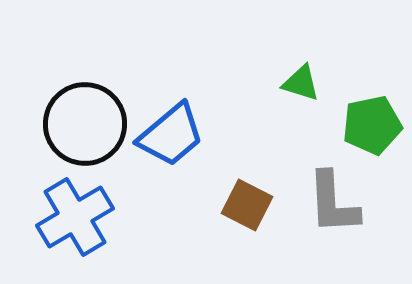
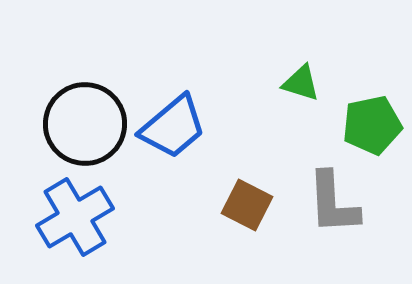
blue trapezoid: moved 2 px right, 8 px up
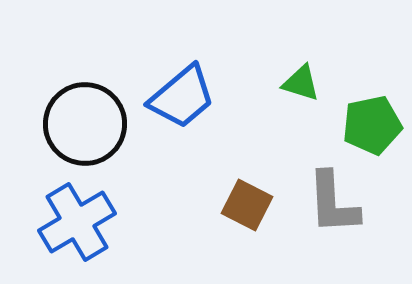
blue trapezoid: moved 9 px right, 30 px up
blue cross: moved 2 px right, 5 px down
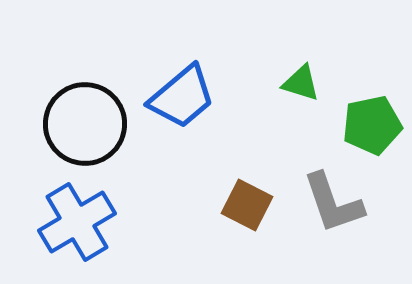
gray L-shape: rotated 16 degrees counterclockwise
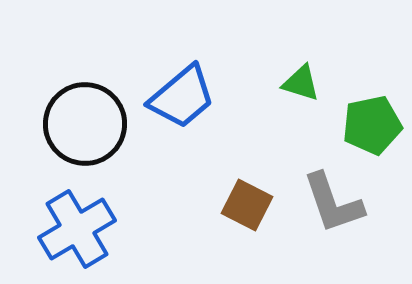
blue cross: moved 7 px down
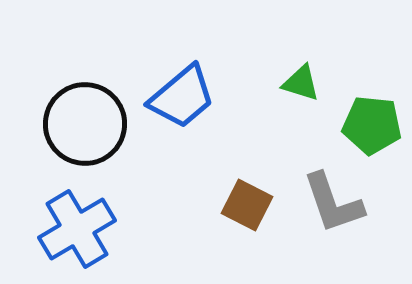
green pentagon: rotated 18 degrees clockwise
